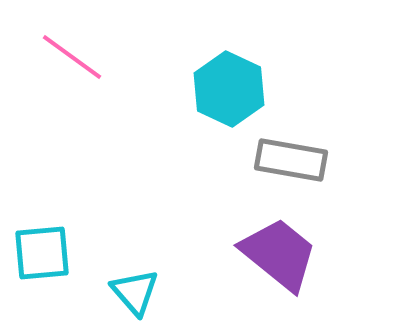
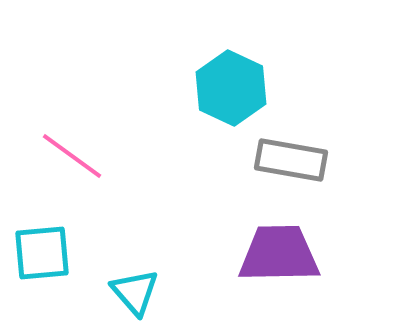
pink line: moved 99 px down
cyan hexagon: moved 2 px right, 1 px up
purple trapezoid: rotated 40 degrees counterclockwise
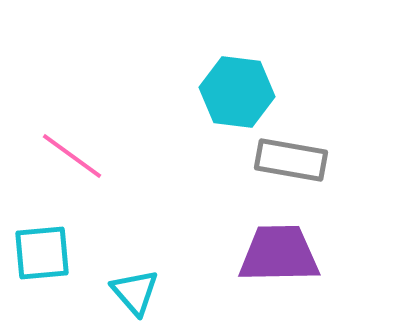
cyan hexagon: moved 6 px right, 4 px down; rotated 18 degrees counterclockwise
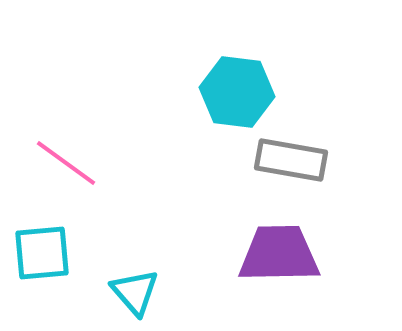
pink line: moved 6 px left, 7 px down
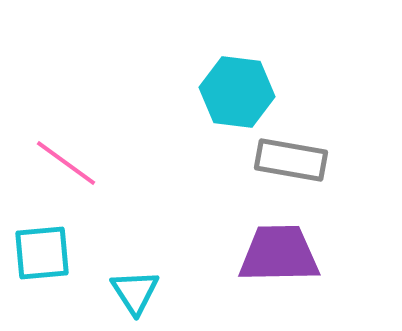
cyan triangle: rotated 8 degrees clockwise
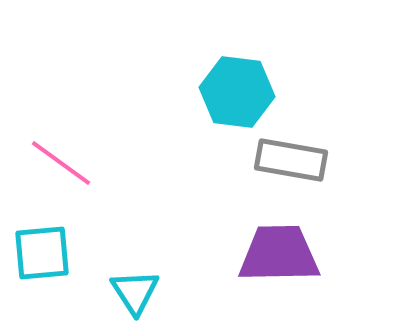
pink line: moved 5 px left
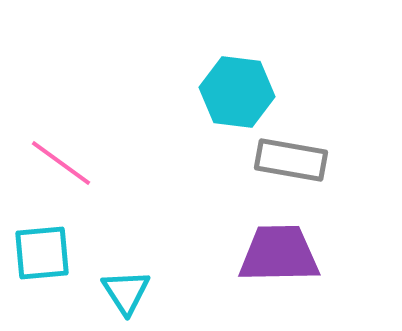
cyan triangle: moved 9 px left
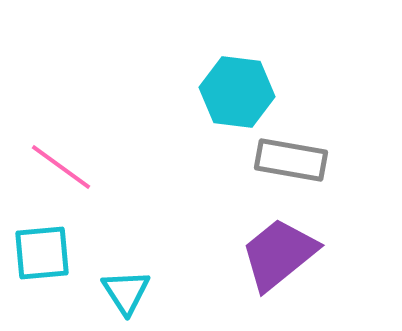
pink line: moved 4 px down
purple trapezoid: rotated 38 degrees counterclockwise
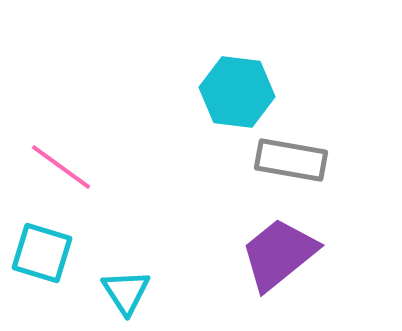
cyan square: rotated 22 degrees clockwise
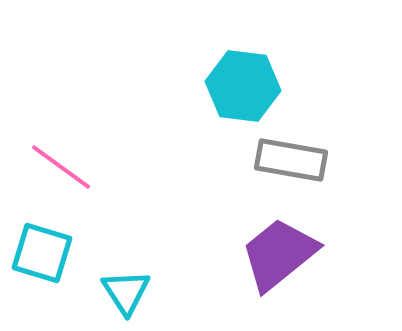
cyan hexagon: moved 6 px right, 6 px up
